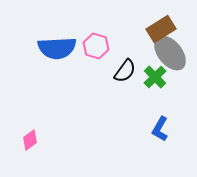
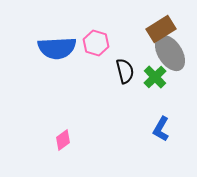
pink hexagon: moved 3 px up
gray ellipse: rotated 6 degrees clockwise
black semicircle: rotated 50 degrees counterclockwise
blue L-shape: moved 1 px right
pink diamond: moved 33 px right
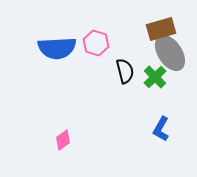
brown rectangle: rotated 16 degrees clockwise
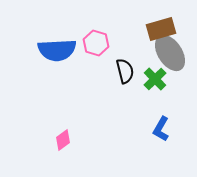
blue semicircle: moved 2 px down
green cross: moved 2 px down
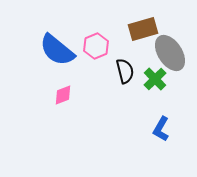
brown rectangle: moved 18 px left
pink hexagon: moved 3 px down; rotated 20 degrees clockwise
blue semicircle: rotated 42 degrees clockwise
pink diamond: moved 45 px up; rotated 15 degrees clockwise
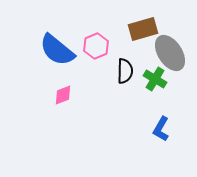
black semicircle: rotated 15 degrees clockwise
green cross: rotated 15 degrees counterclockwise
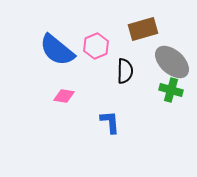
gray ellipse: moved 2 px right, 9 px down; rotated 15 degrees counterclockwise
green cross: moved 16 px right, 11 px down; rotated 15 degrees counterclockwise
pink diamond: moved 1 px right, 1 px down; rotated 30 degrees clockwise
blue L-shape: moved 51 px left, 7 px up; rotated 145 degrees clockwise
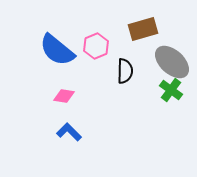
green cross: rotated 20 degrees clockwise
blue L-shape: moved 41 px left, 10 px down; rotated 40 degrees counterclockwise
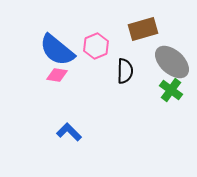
pink diamond: moved 7 px left, 21 px up
